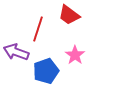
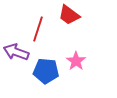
pink star: moved 1 px right, 6 px down
blue pentagon: rotated 25 degrees clockwise
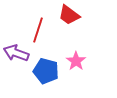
red line: moved 1 px down
purple arrow: moved 1 px down
blue pentagon: rotated 10 degrees clockwise
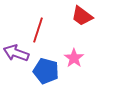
red trapezoid: moved 13 px right, 1 px down
pink star: moved 2 px left, 3 px up
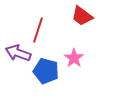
purple arrow: moved 2 px right
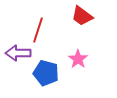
purple arrow: rotated 20 degrees counterclockwise
pink star: moved 4 px right, 1 px down
blue pentagon: moved 2 px down
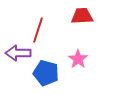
red trapezoid: rotated 140 degrees clockwise
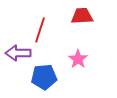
red line: moved 2 px right
blue pentagon: moved 2 px left, 4 px down; rotated 20 degrees counterclockwise
